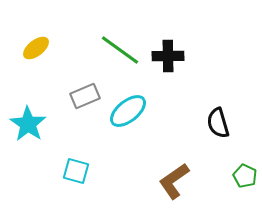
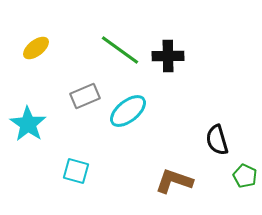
black semicircle: moved 1 px left, 17 px down
brown L-shape: rotated 54 degrees clockwise
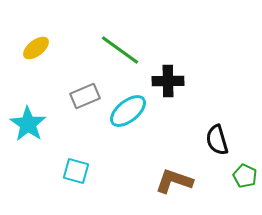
black cross: moved 25 px down
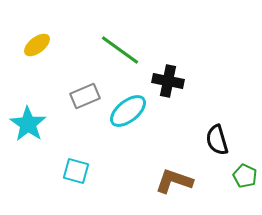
yellow ellipse: moved 1 px right, 3 px up
black cross: rotated 12 degrees clockwise
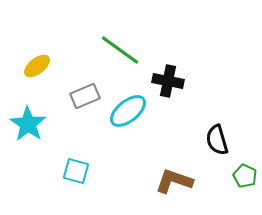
yellow ellipse: moved 21 px down
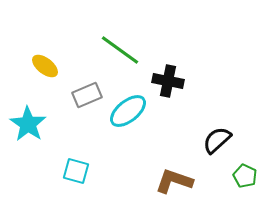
yellow ellipse: moved 8 px right; rotated 76 degrees clockwise
gray rectangle: moved 2 px right, 1 px up
black semicircle: rotated 64 degrees clockwise
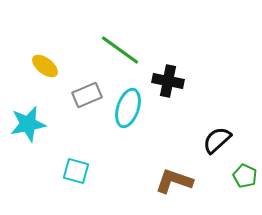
cyan ellipse: moved 3 px up; rotated 33 degrees counterclockwise
cyan star: rotated 27 degrees clockwise
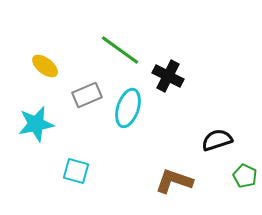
black cross: moved 5 px up; rotated 16 degrees clockwise
cyan star: moved 8 px right
black semicircle: rotated 24 degrees clockwise
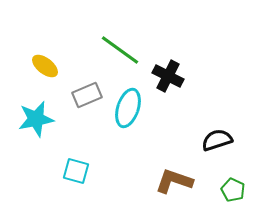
cyan star: moved 5 px up
green pentagon: moved 12 px left, 14 px down
